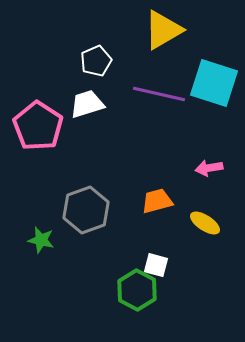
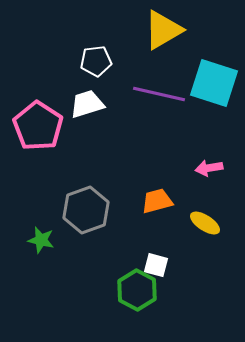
white pentagon: rotated 16 degrees clockwise
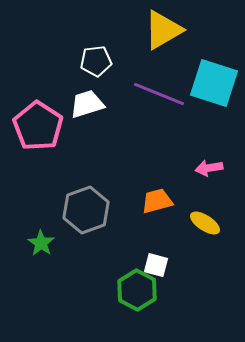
purple line: rotated 9 degrees clockwise
green star: moved 3 px down; rotated 20 degrees clockwise
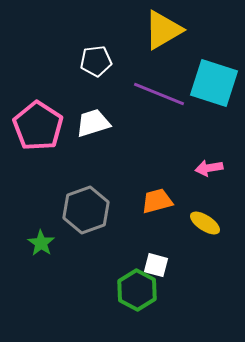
white trapezoid: moved 6 px right, 19 px down
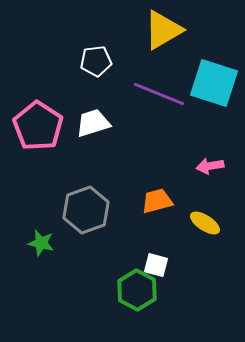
pink arrow: moved 1 px right, 2 px up
green star: rotated 20 degrees counterclockwise
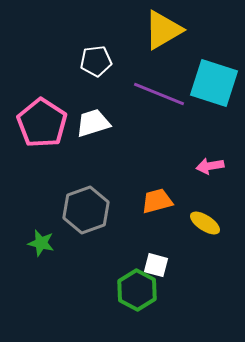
pink pentagon: moved 4 px right, 3 px up
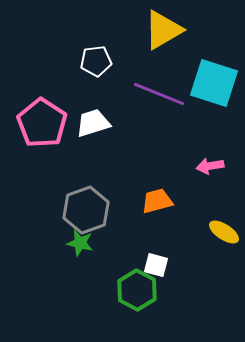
yellow ellipse: moved 19 px right, 9 px down
green star: moved 39 px right
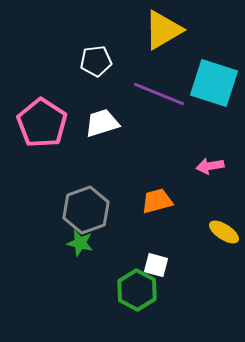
white trapezoid: moved 9 px right
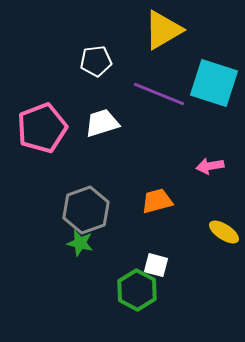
pink pentagon: moved 5 px down; rotated 18 degrees clockwise
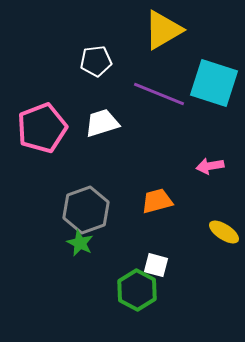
green star: rotated 12 degrees clockwise
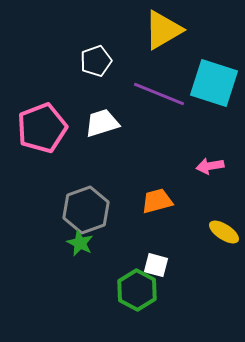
white pentagon: rotated 12 degrees counterclockwise
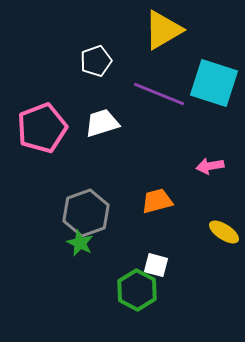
gray hexagon: moved 3 px down
